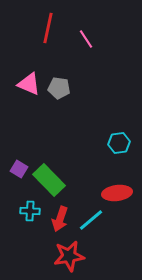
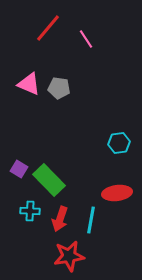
red line: rotated 28 degrees clockwise
cyan line: rotated 40 degrees counterclockwise
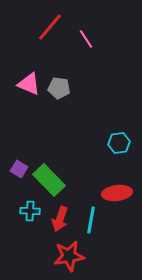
red line: moved 2 px right, 1 px up
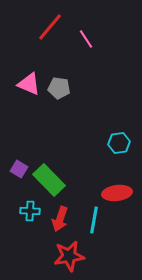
cyan line: moved 3 px right
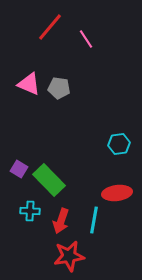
cyan hexagon: moved 1 px down
red arrow: moved 1 px right, 2 px down
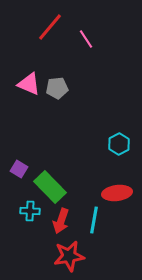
gray pentagon: moved 2 px left; rotated 15 degrees counterclockwise
cyan hexagon: rotated 20 degrees counterclockwise
green rectangle: moved 1 px right, 7 px down
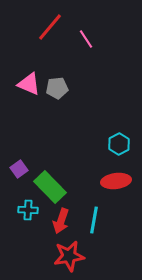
purple square: rotated 24 degrees clockwise
red ellipse: moved 1 px left, 12 px up
cyan cross: moved 2 px left, 1 px up
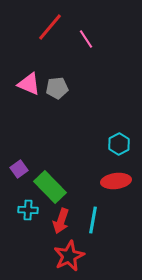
cyan line: moved 1 px left
red star: rotated 16 degrees counterclockwise
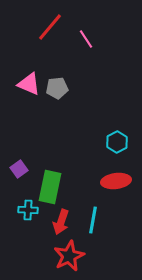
cyan hexagon: moved 2 px left, 2 px up
green rectangle: rotated 56 degrees clockwise
red arrow: moved 1 px down
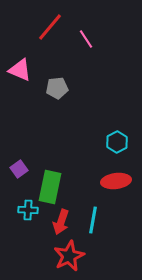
pink triangle: moved 9 px left, 14 px up
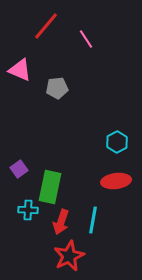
red line: moved 4 px left, 1 px up
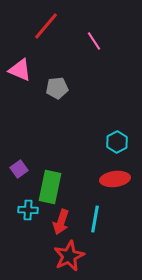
pink line: moved 8 px right, 2 px down
red ellipse: moved 1 px left, 2 px up
cyan line: moved 2 px right, 1 px up
